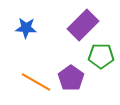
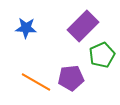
purple rectangle: moved 1 px down
green pentagon: moved 1 px right, 1 px up; rotated 25 degrees counterclockwise
purple pentagon: rotated 30 degrees clockwise
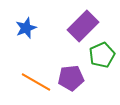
blue star: rotated 25 degrees counterclockwise
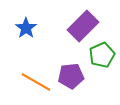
blue star: rotated 15 degrees counterclockwise
purple pentagon: moved 2 px up
